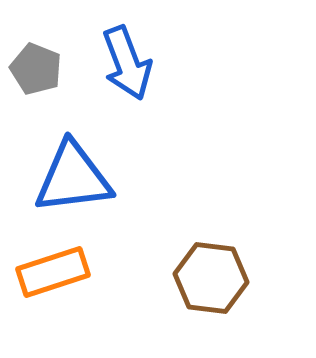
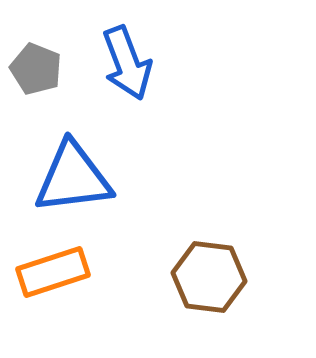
brown hexagon: moved 2 px left, 1 px up
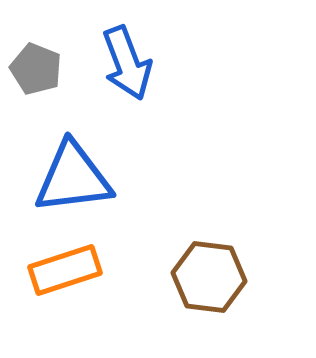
orange rectangle: moved 12 px right, 2 px up
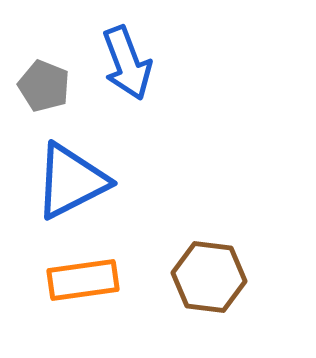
gray pentagon: moved 8 px right, 17 px down
blue triangle: moved 2 px left, 3 px down; rotated 20 degrees counterclockwise
orange rectangle: moved 18 px right, 10 px down; rotated 10 degrees clockwise
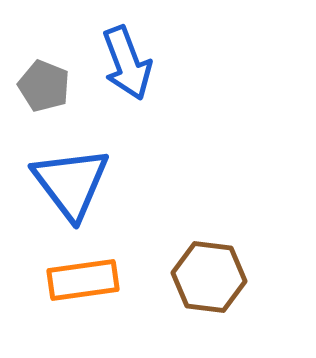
blue triangle: moved 2 px down; rotated 40 degrees counterclockwise
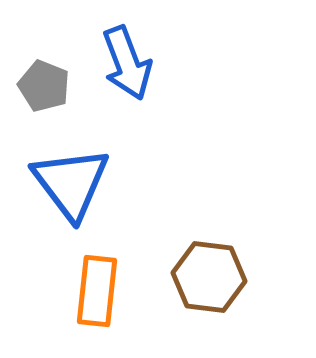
orange rectangle: moved 14 px right, 11 px down; rotated 76 degrees counterclockwise
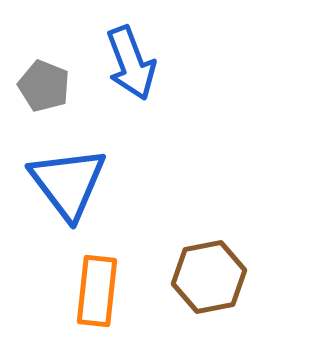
blue arrow: moved 4 px right
blue triangle: moved 3 px left
brown hexagon: rotated 18 degrees counterclockwise
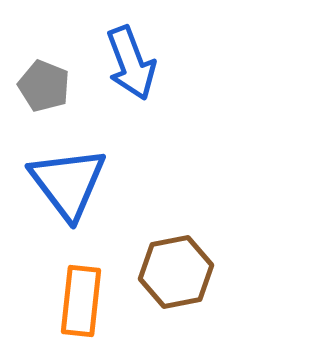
brown hexagon: moved 33 px left, 5 px up
orange rectangle: moved 16 px left, 10 px down
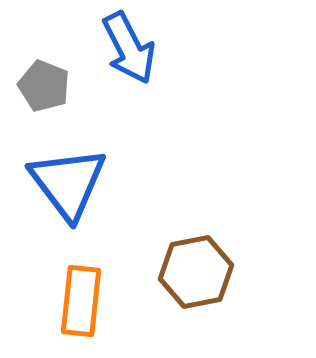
blue arrow: moved 2 px left, 15 px up; rotated 6 degrees counterclockwise
brown hexagon: moved 20 px right
